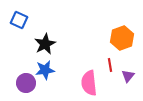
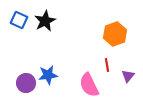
orange hexagon: moved 7 px left, 4 px up
black star: moved 23 px up
red line: moved 3 px left
blue star: moved 3 px right, 5 px down
pink semicircle: moved 2 px down; rotated 20 degrees counterclockwise
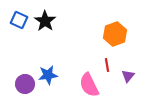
black star: rotated 10 degrees counterclockwise
purple circle: moved 1 px left, 1 px down
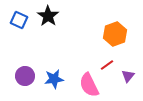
black star: moved 3 px right, 5 px up
red line: rotated 64 degrees clockwise
blue star: moved 6 px right, 4 px down
purple circle: moved 8 px up
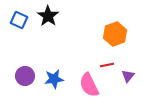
red line: rotated 24 degrees clockwise
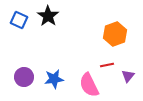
purple circle: moved 1 px left, 1 px down
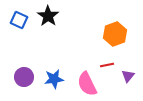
pink semicircle: moved 2 px left, 1 px up
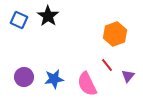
red line: rotated 64 degrees clockwise
